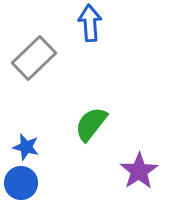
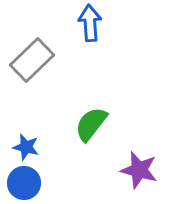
gray rectangle: moved 2 px left, 2 px down
purple star: moved 1 px up; rotated 24 degrees counterclockwise
blue circle: moved 3 px right
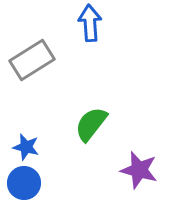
gray rectangle: rotated 12 degrees clockwise
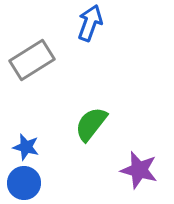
blue arrow: rotated 24 degrees clockwise
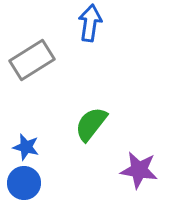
blue arrow: rotated 12 degrees counterclockwise
purple star: rotated 6 degrees counterclockwise
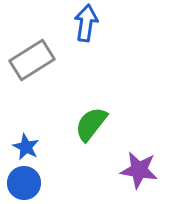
blue arrow: moved 4 px left
blue star: rotated 12 degrees clockwise
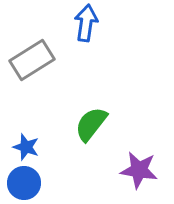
blue star: rotated 8 degrees counterclockwise
